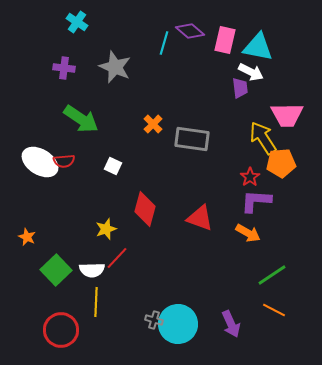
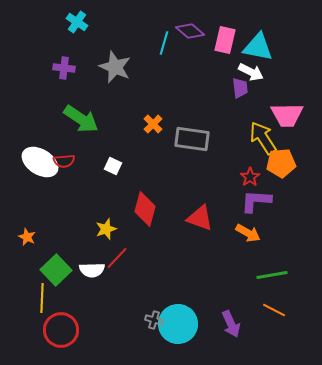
green line: rotated 24 degrees clockwise
yellow line: moved 54 px left, 4 px up
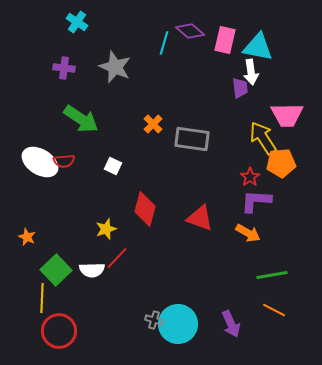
white arrow: rotated 55 degrees clockwise
red circle: moved 2 px left, 1 px down
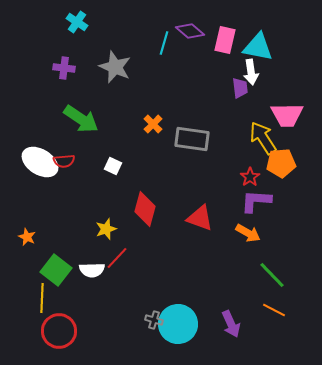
green square: rotated 8 degrees counterclockwise
green line: rotated 56 degrees clockwise
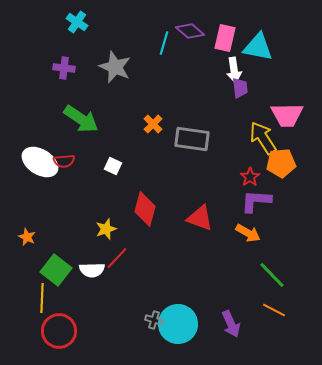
pink rectangle: moved 2 px up
white arrow: moved 17 px left, 2 px up
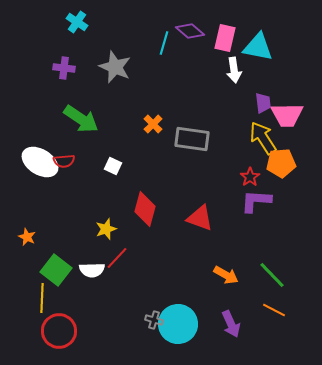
purple trapezoid: moved 23 px right, 15 px down
orange arrow: moved 22 px left, 42 px down
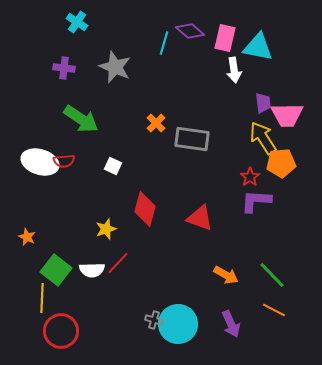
orange cross: moved 3 px right, 1 px up
white ellipse: rotated 15 degrees counterclockwise
red line: moved 1 px right, 5 px down
red circle: moved 2 px right
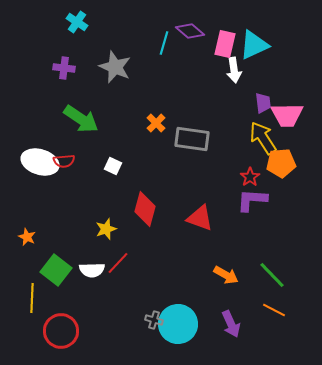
pink rectangle: moved 6 px down
cyan triangle: moved 4 px left, 2 px up; rotated 36 degrees counterclockwise
purple L-shape: moved 4 px left, 1 px up
yellow line: moved 10 px left
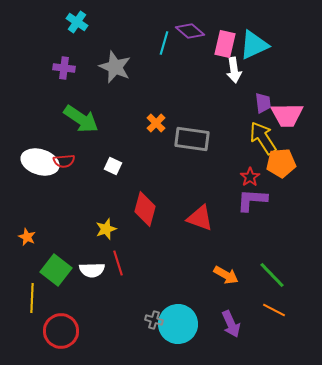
red line: rotated 60 degrees counterclockwise
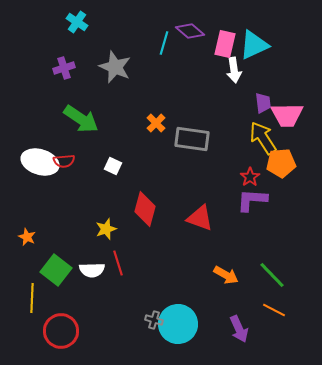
purple cross: rotated 25 degrees counterclockwise
purple arrow: moved 8 px right, 5 px down
